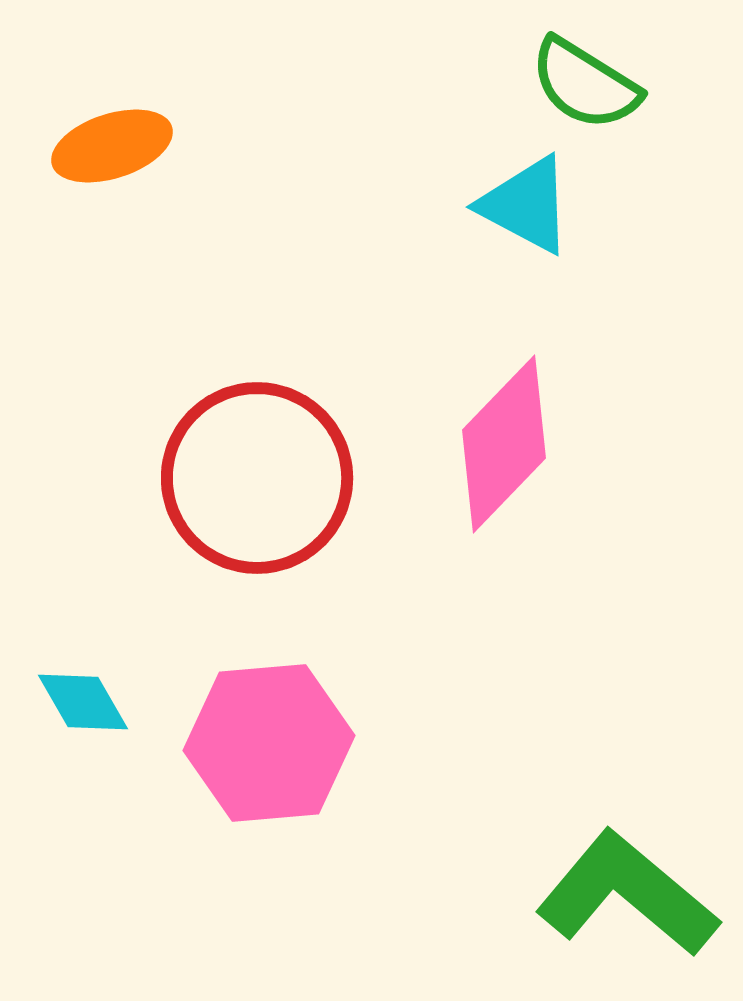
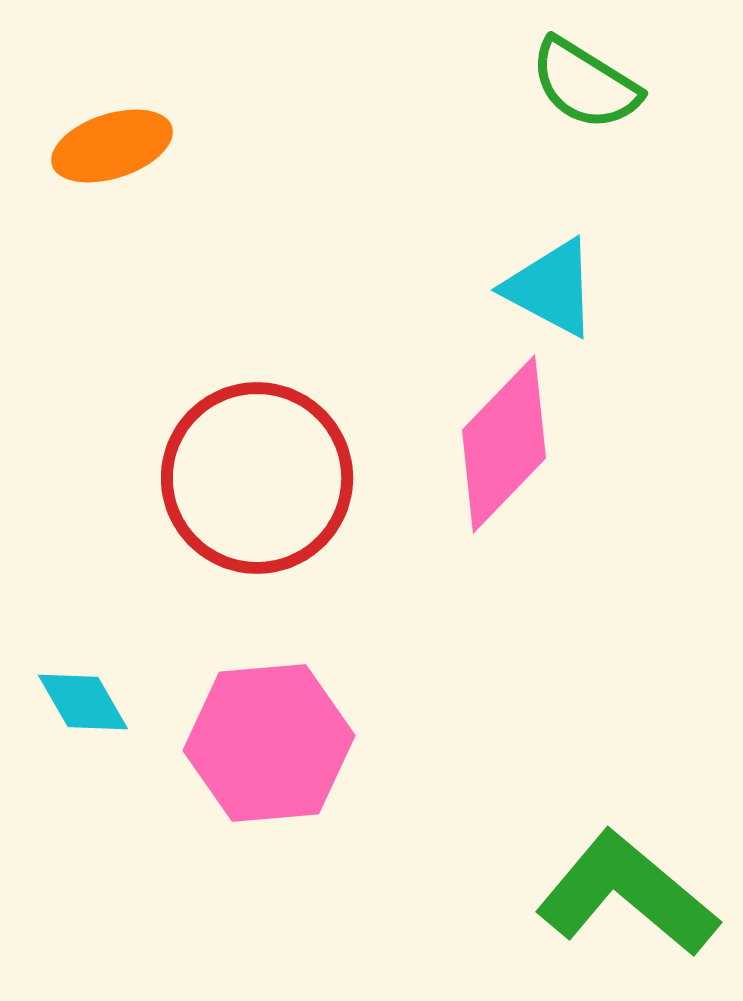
cyan triangle: moved 25 px right, 83 px down
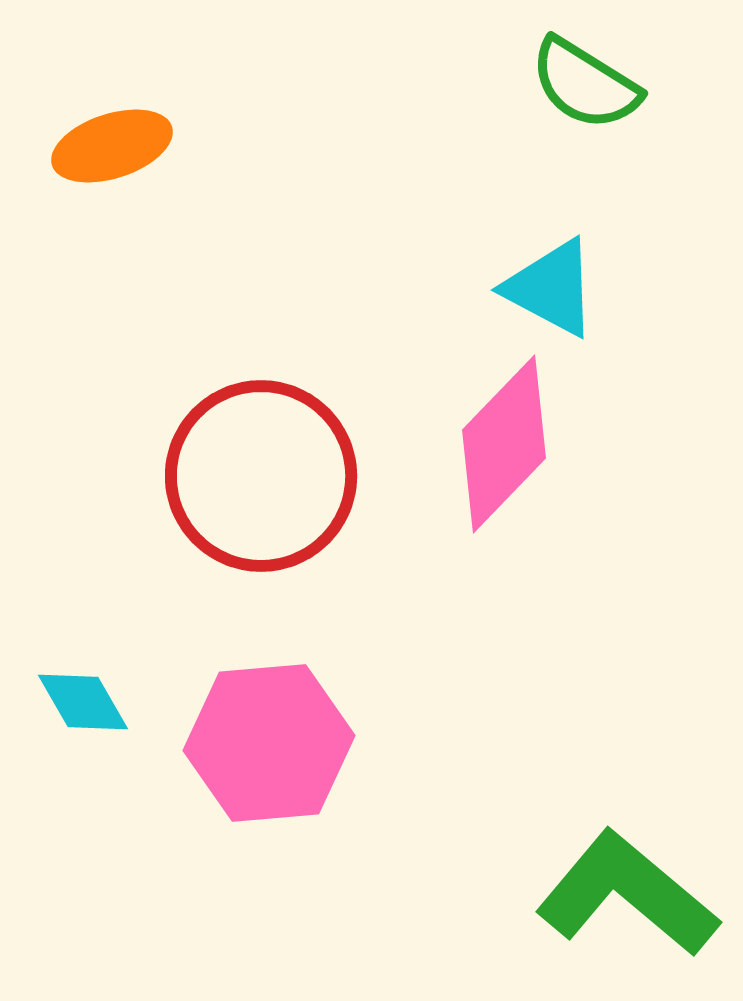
red circle: moved 4 px right, 2 px up
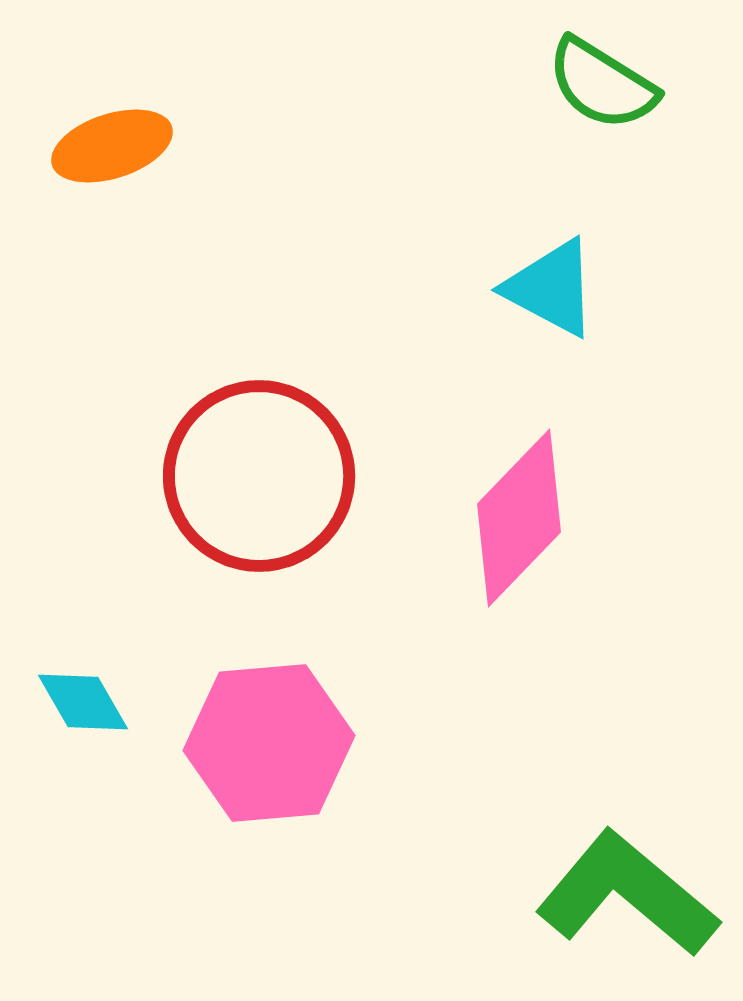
green semicircle: moved 17 px right
pink diamond: moved 15 px right, 74 px down
red circle: moved 2 px left
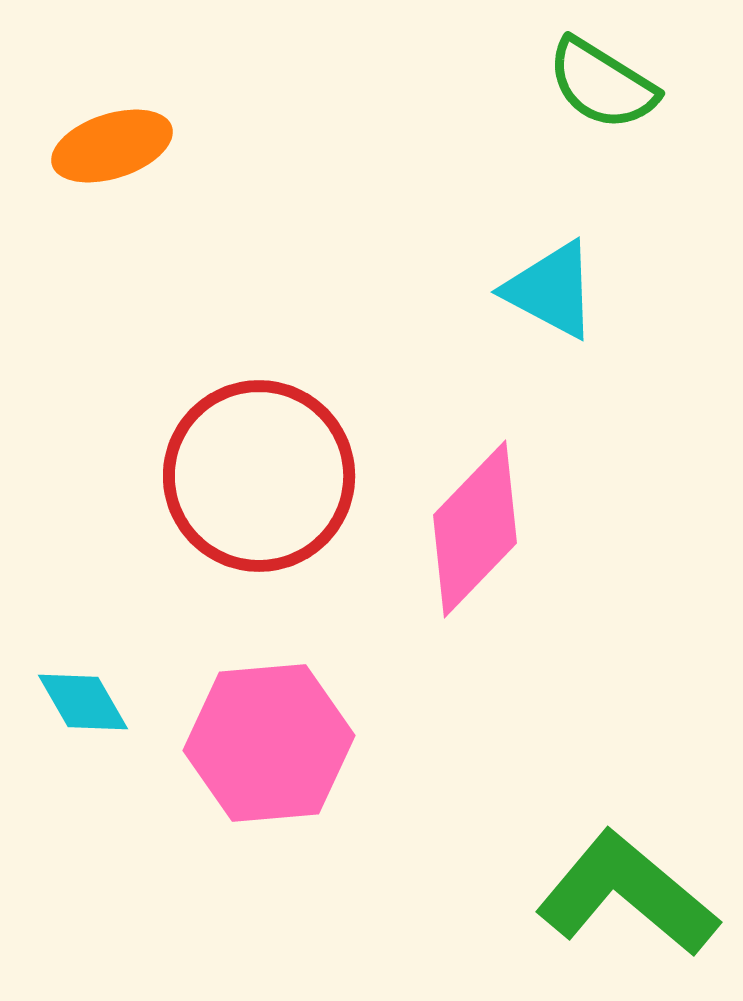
cyan triangle: moved 2 px down
pink diamond: moved 44 px left, 11 px down
